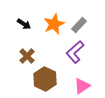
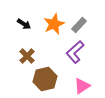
brown hexagon: rotated 20 degrees clockwise
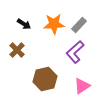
orange star: rotated 20 degrees clockwise
brown cross: moved 10 px left, 6 px up
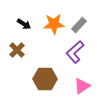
brown hexagon: rotated 15 degrees clockwise
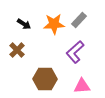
gray rectangle: moved 5 px up
pink triangle: rotated 30 degrees clockwise
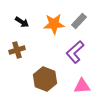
gray rectangle: moved 1 px down
black arrow: moved 2 px left, 2 px up
brown cross: rotated 28 degrees clockwise
brown hexagon: rotated 20 degrees clockwise
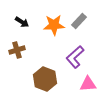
orange star: moved 1 px down
purple L-shape: moved 5 px down
pink triangle: moved 6 px right, 2 px up
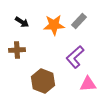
brown cross: rotated 14 degrees clockwise
brown hexagon: moved 2 px left, 2 px down
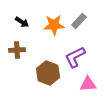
purple L-shape: rotated 15 degrees clockwise
brown hexagon: moved 5 px right, 8 px up
